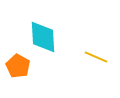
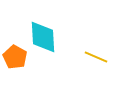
orange pentagon: moved 3 px left, 9 px up
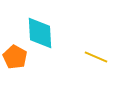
cyan diamond: moved 3 px left, 4 px up
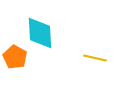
yellow line: moved 1 px left, 1 px down; rotated 10 degrees counterclockwise
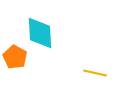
yellow line: moved 15 px down
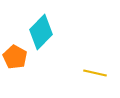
cyan diamond: moved 1 px right, 1 px up; rotated 48 degrees clockwise
